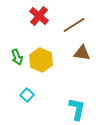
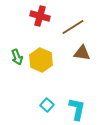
red cross: moved 1 px right; rotated 24 degrees counterclockwise
brown line: moved 1 px left, 2 px down
cyan square: moved 20 px right, 10 px down
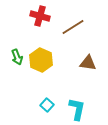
brown triangle: moved 6 px right, 10 px down
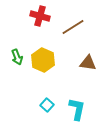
yellow hexagon: moved 2 px right
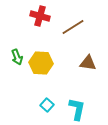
yellow hexagon: moved 2 px left, 3 px down; rotated 20 degrees counterclockwise
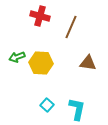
brown line: moved 2 px left; rotated 35 degrees counterclockwise
green arrow: rotated 91 degrees clockwise
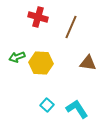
red cross: moved 2 px left, 1 px down
cyan L-shape: rotated 45 degrees counterclockwise
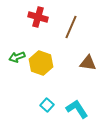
yellow hexagon: rotated 15 degrees clockwise
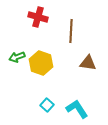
brown line: moved 4 px down; rotated 20 degrees counterclockwise
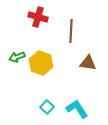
cyan square: moved 2 px down
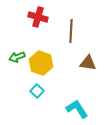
cyan square: moved 10 px left, 16 px up
